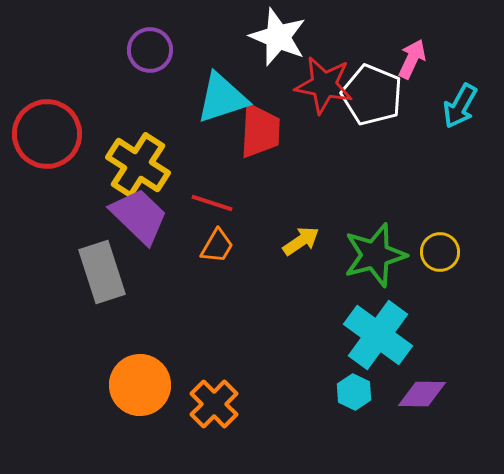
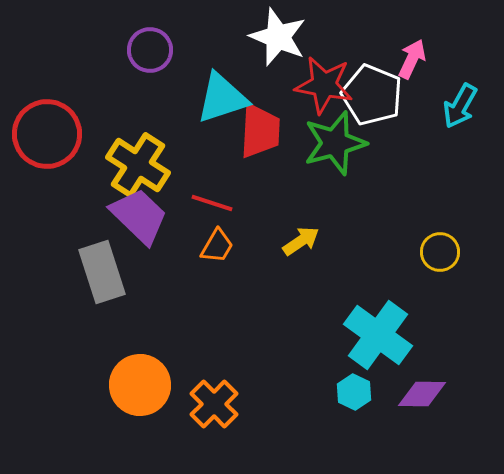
green star: moved 40 px left, 112 px up
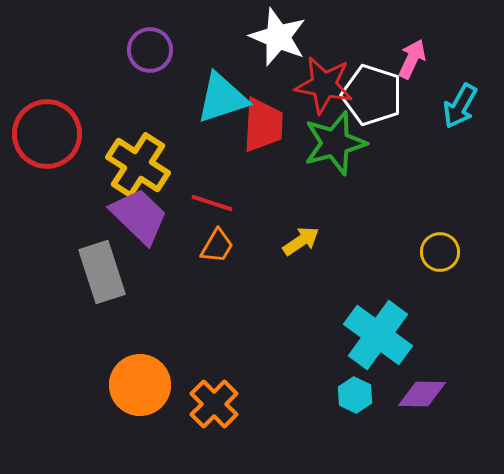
white pentagon: rotated 4 degrees counterclockwise
red trapezoid: moved 3 px right, 6 px up
cyan hexagon: moved 1 px right, 3 px down
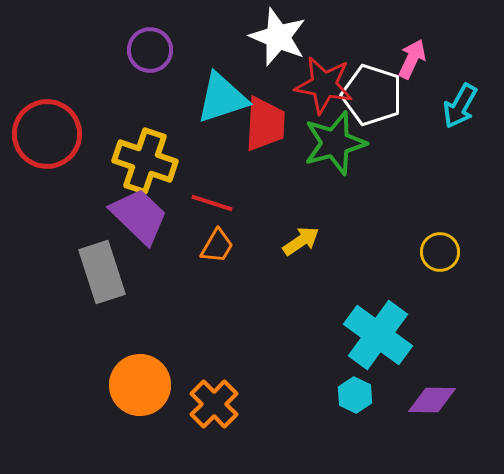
red trapezoid: moved 2 px right, 1 px up
yellow cross: moved 7 px right, 4 px up; rotated 14 degrees counterclockwise
purple diamond: moved 10 px right, 6 px down
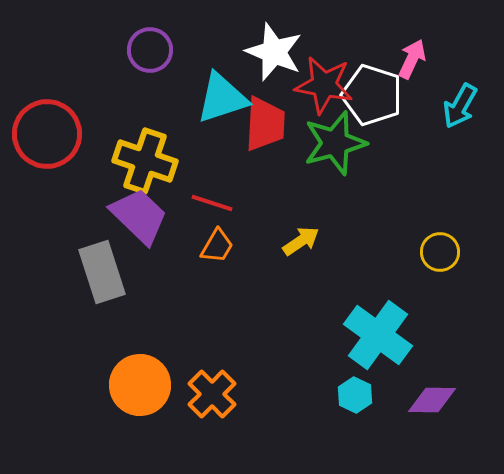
white star: moved 4 px left, 15 px down
orange cross: moved 2 px left, 10 px up
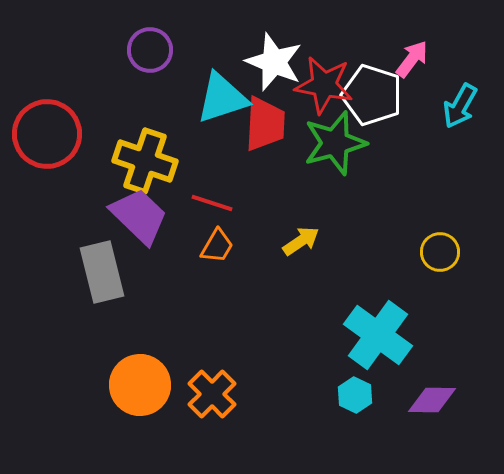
white star: moved 10 px down
pink arrow: rotated 12 degrees clockwise
gray rectangle: rotated 4 degrees clockwise
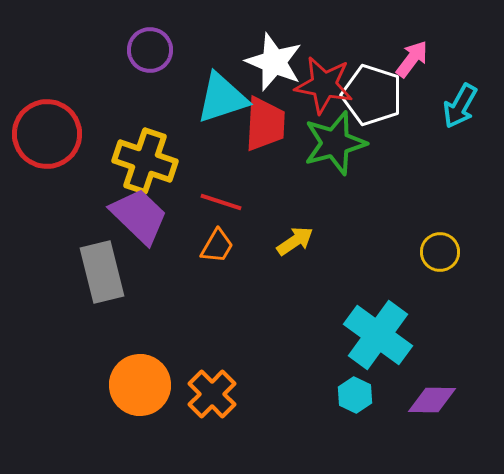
red line: moved 9 px right, 1 px up
yellow arrow: moved 6 px left
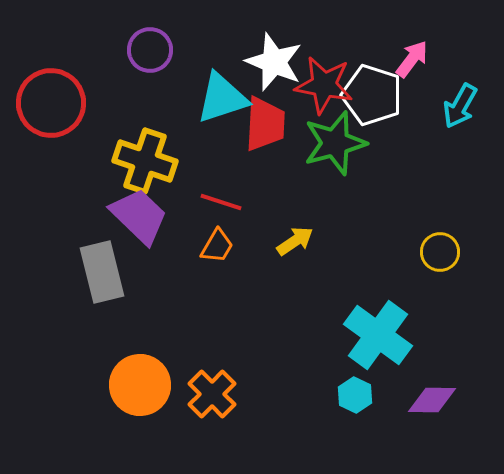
red circle: moved 4 px right, 31 px up
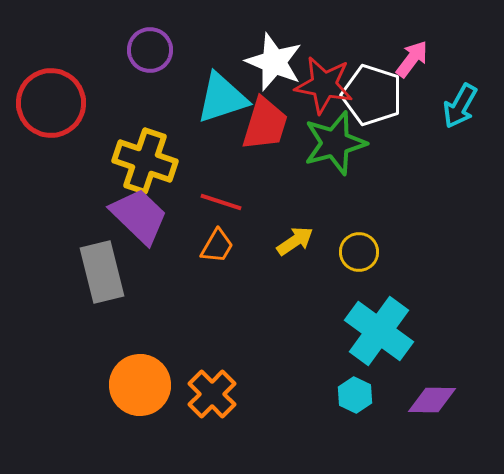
red trapezoid: rotated 14 degrees clockwise
yellow circle: moved 81 px left
cyan cross: moved 1 px right, 4 px up
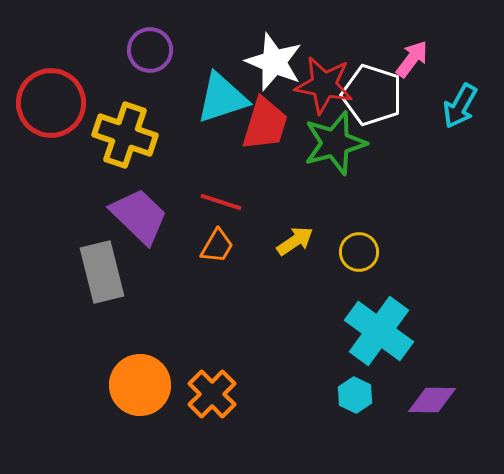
yellow cross: moved 20 px left, 26 px up
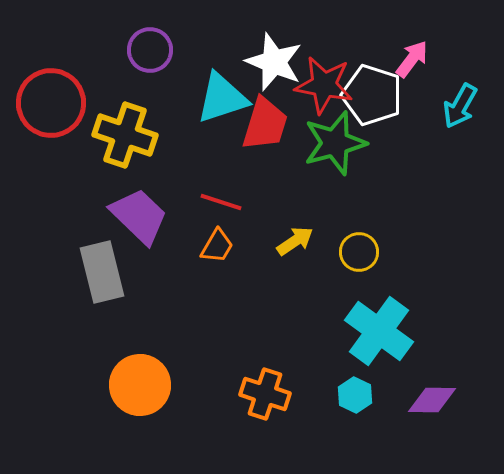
orange cross: moved 53 px right; rotated 27 degrees counterclockwise
